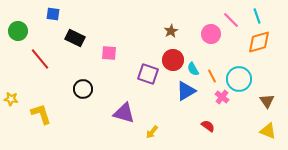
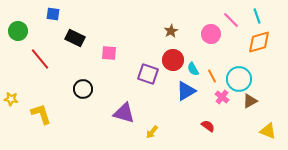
brown triangle: moved 17 px left; rotated 35 degrees clockwise
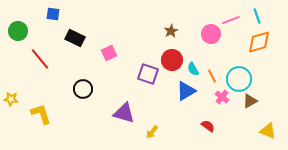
pink line: rotated 66 degrees counterclockwise
pink square: rotated 28 degrees counterclockwise
red circle: moved 1 px left
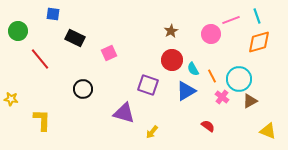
purple square: moved 11 px down
yellow L-shape: moved 1 px right, 6 px down; rotated 20 degrees clockwise
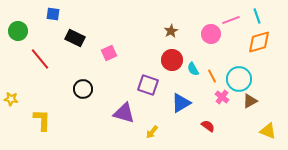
blue triangle: moved 5 px left, 12 px down
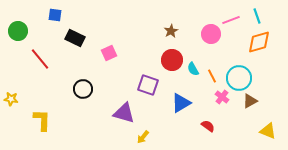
blue square: moved 2 px right, 1 px down
cyan circle: moved 1 px up
yellow arrow: moved 9 px left, 5 px down
